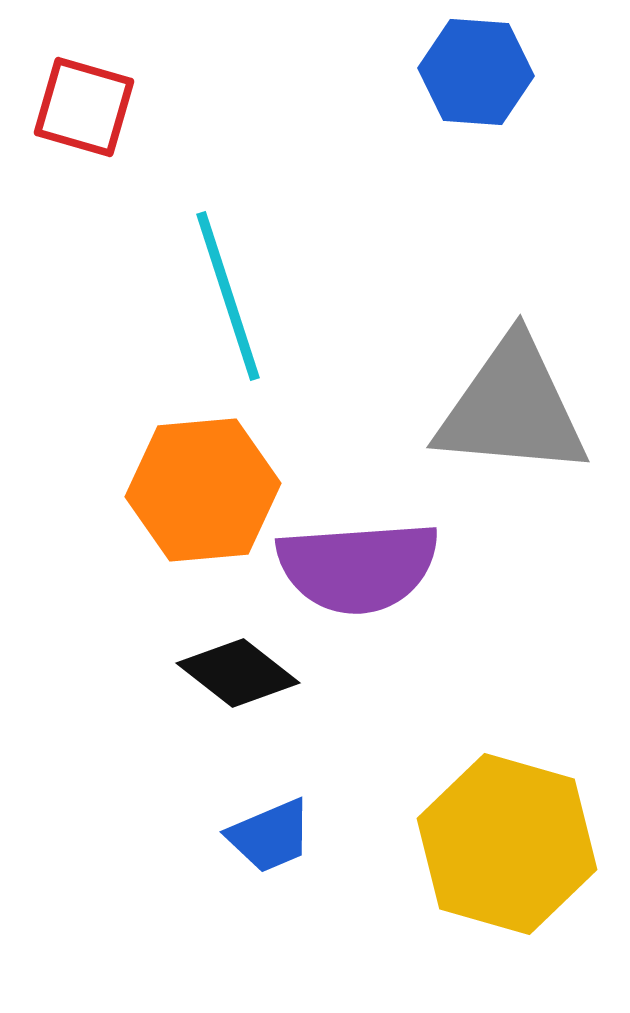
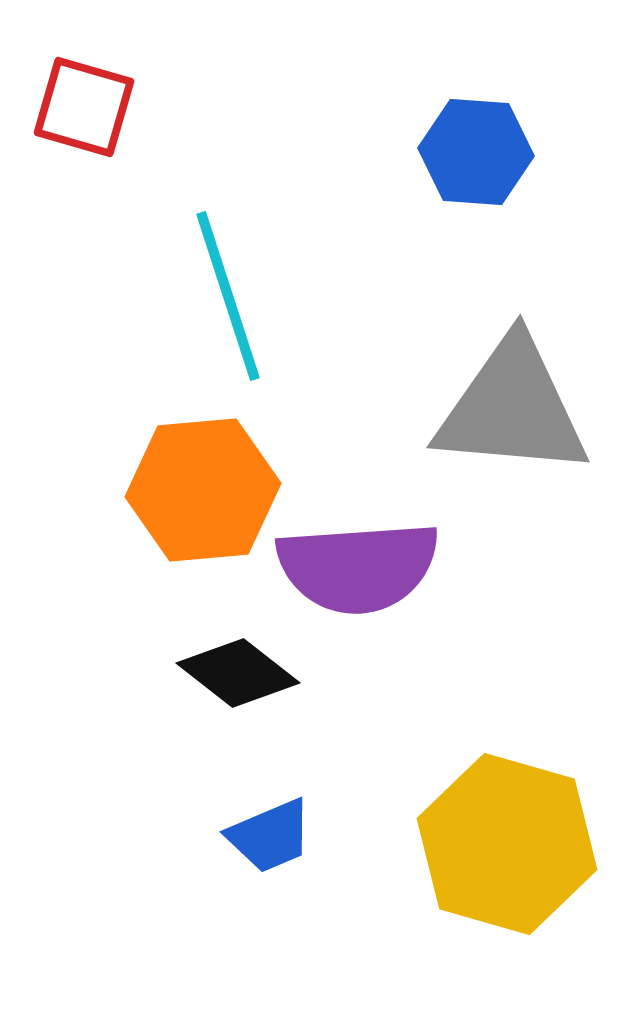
blue hexagon: moved 80 px down
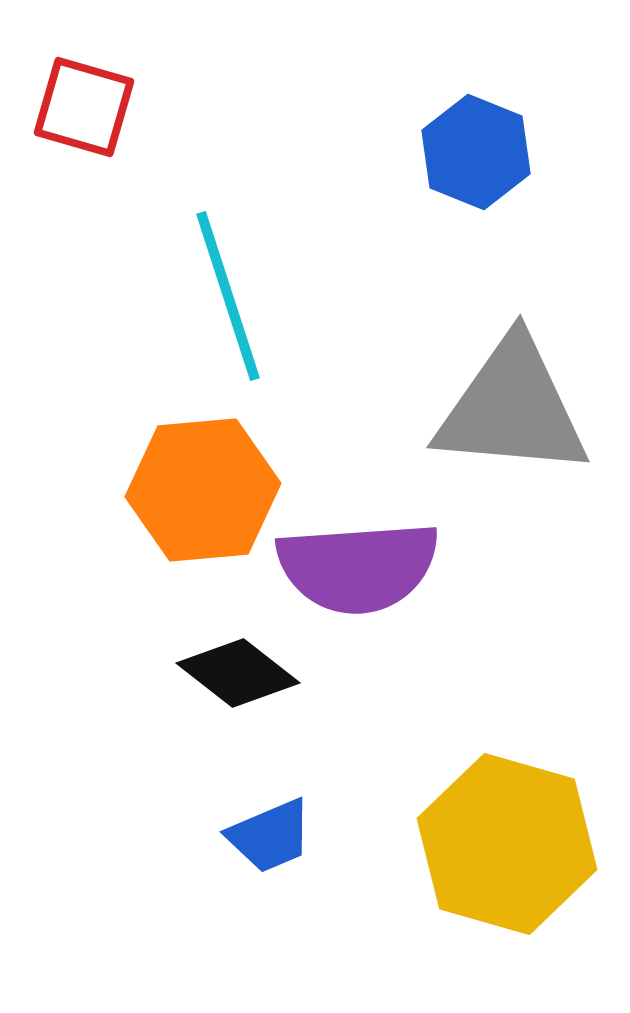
blue hexagon: rotated 18 degrees clockwise
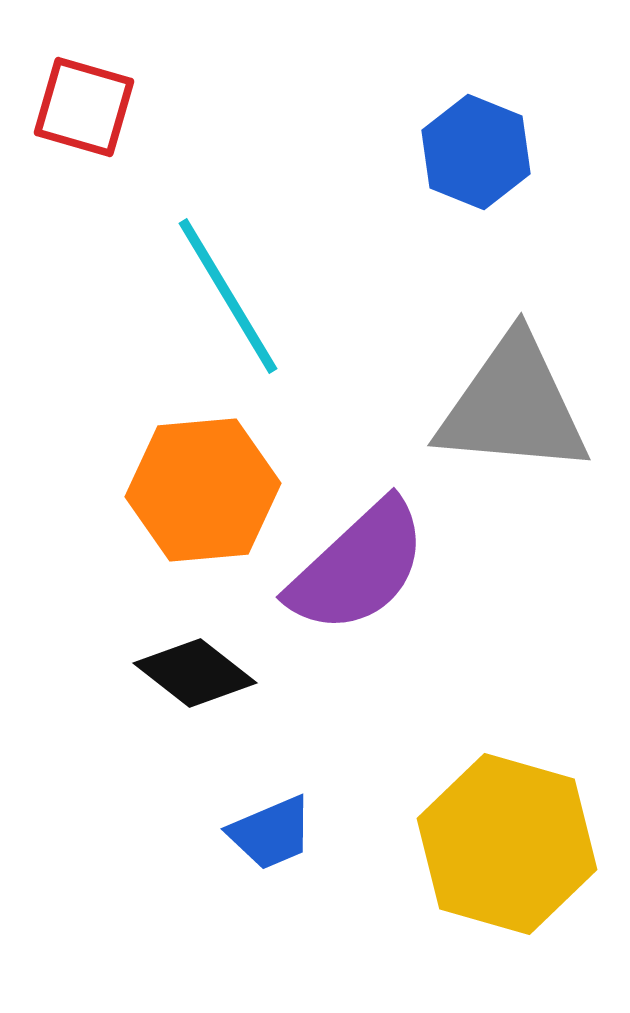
cyan line: rotated 13 degrees counterclockwise
gray triangle: moved 1 px right, 2 px up
purple semicircle: rotated 39 degrees counterclockwise
black diamond: moved 43 px left
blue trapezoid: moved 1 px right, 3 px up
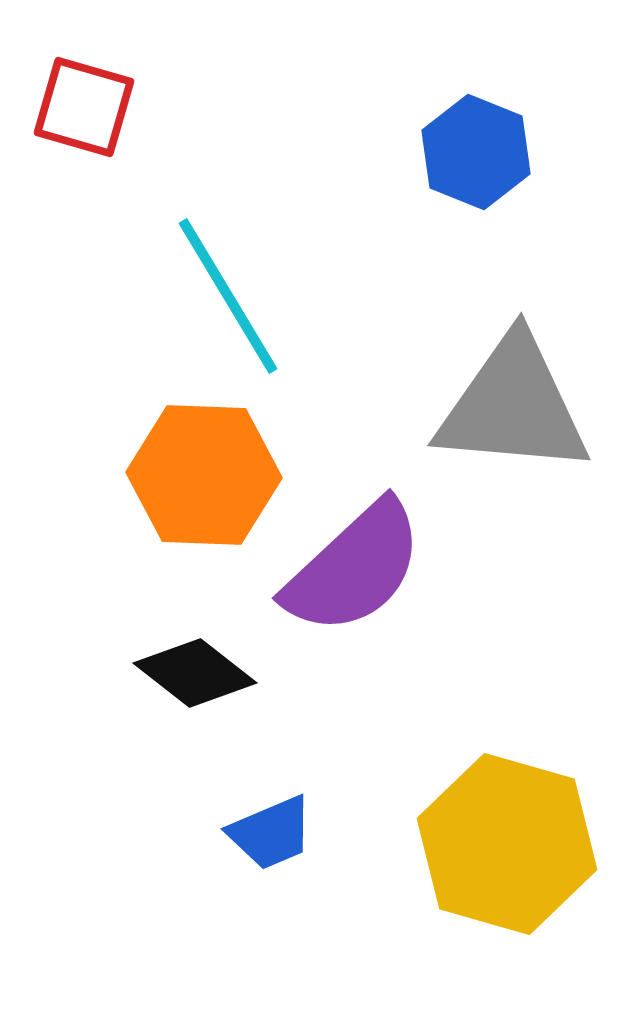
orange hexagon: moved 1 px right, 15 px up; rotated 7 degrees clockwise
purple semicircle: moved 4 px left, 1 px down
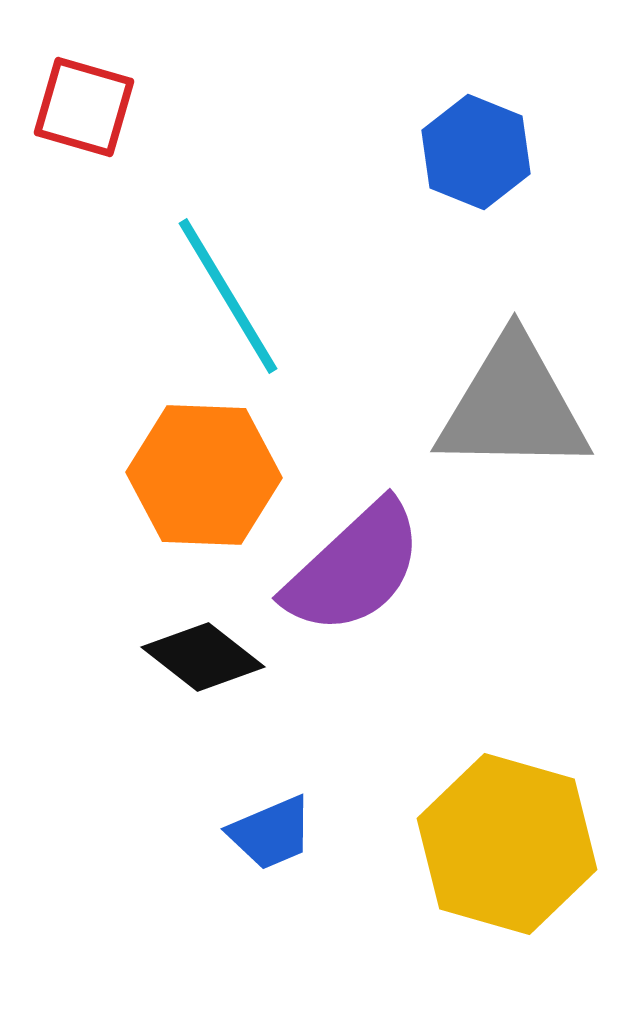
gray triangle: rotated 4 degrees counterclockwise
black diamond: moved 8 px right, 16 px up
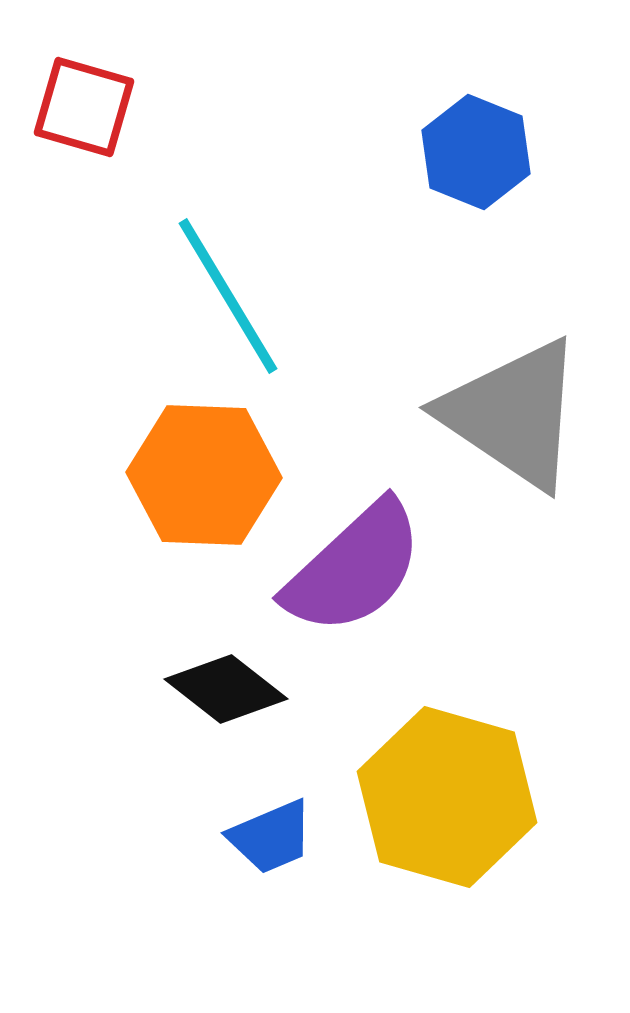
gray triangle: moved 8 px down; rotated 33 degrees clockwise
black diamond: moved 23 px right, 32 px down
blue trapezoid: moved 4 px down
yellow hexagon: moved 60 px left, 47 px up
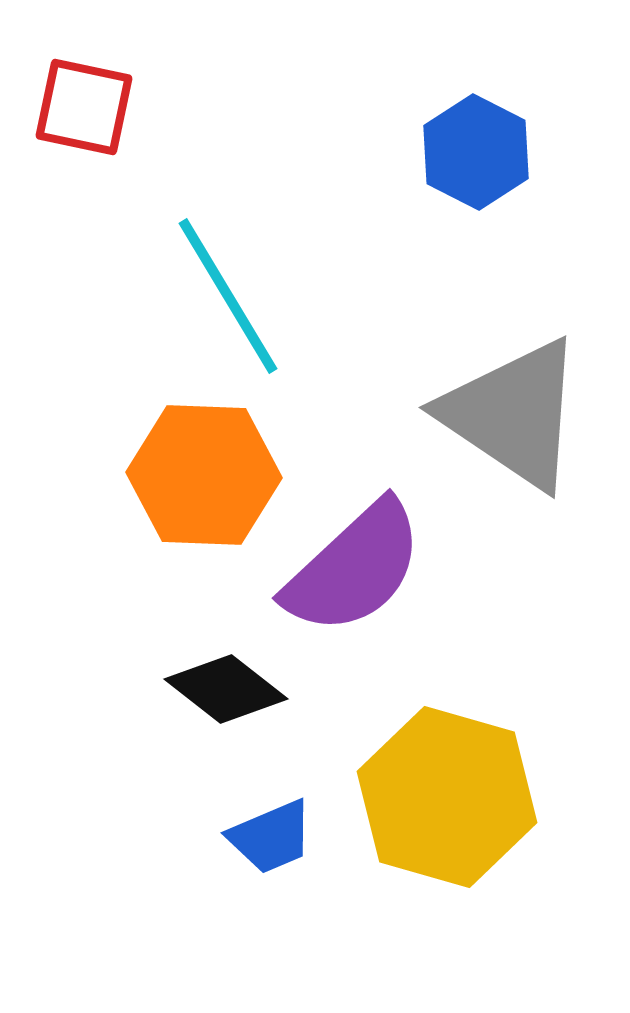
red square: rotated 4 degrees counterclockwise
blue hexagon: rotated 5 degrees clockwise
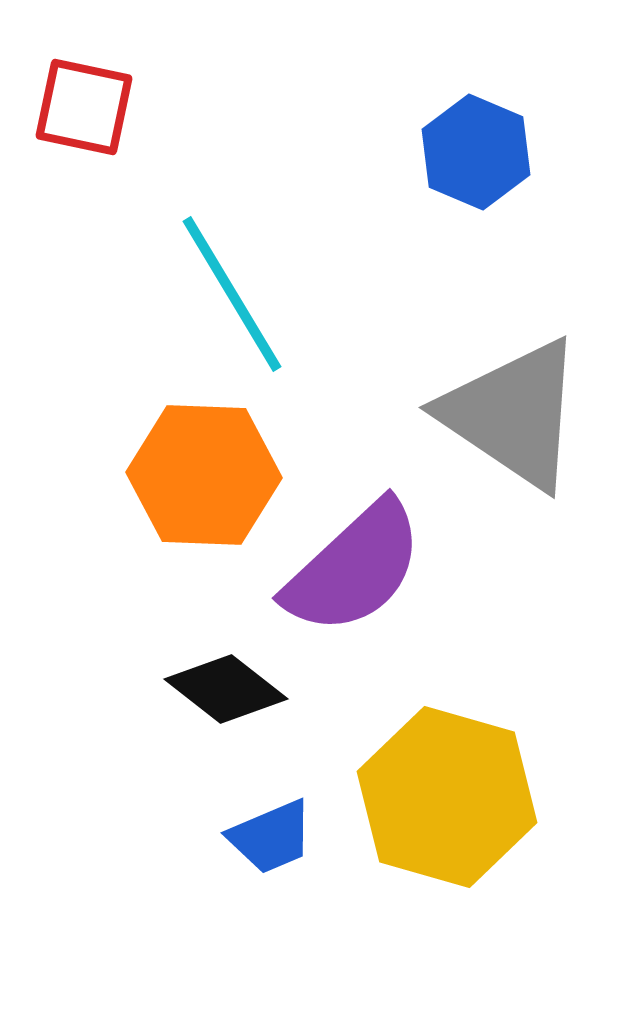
blue hexagon: rotated 4 degrees counterclockwise
cyan line: moved 4 px right, 2 px up
